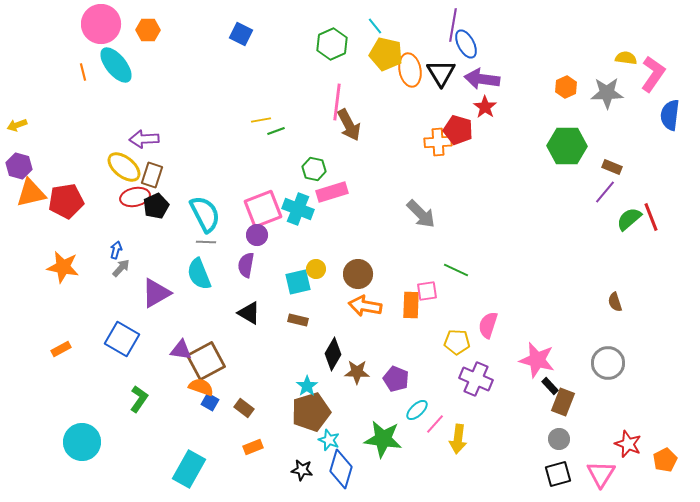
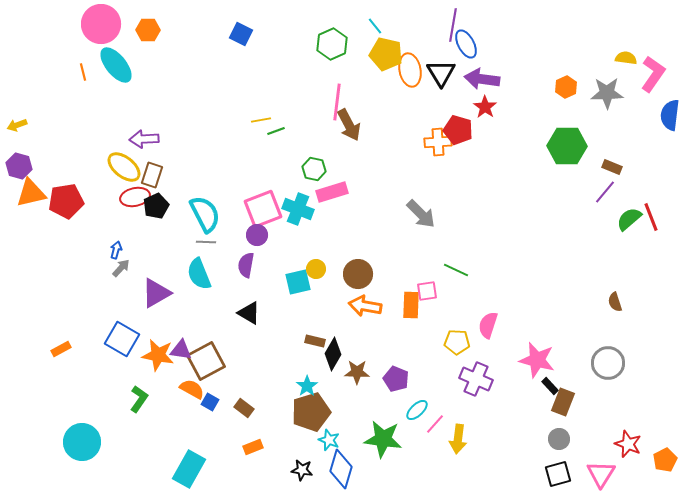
orange star at (63, 267): moved 95 px right, 88 px down
brown rectangle at (298, 320): moved 17 px right, 21 px down
orange semicircle at (201, 387): moved 9 px left, 2 px down; rotated 10 degrees clockwise
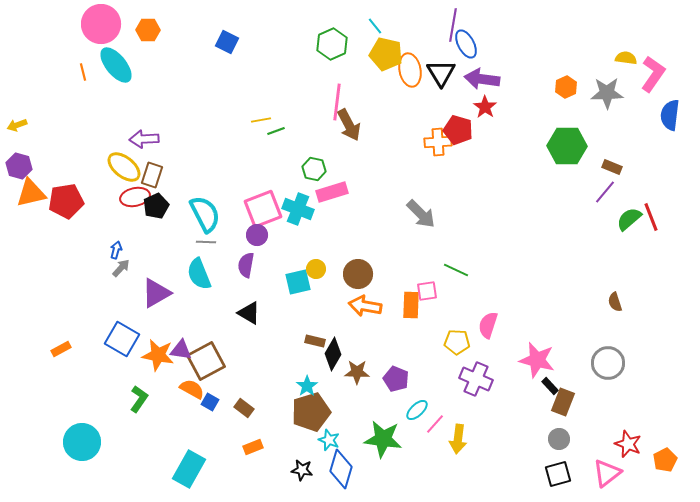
blue square at (241, 34): moved 14 px left, 8 px down
pink triangle at (601, 474): moved 6 px right, 1 px up; rotated 20 degrees clockwise
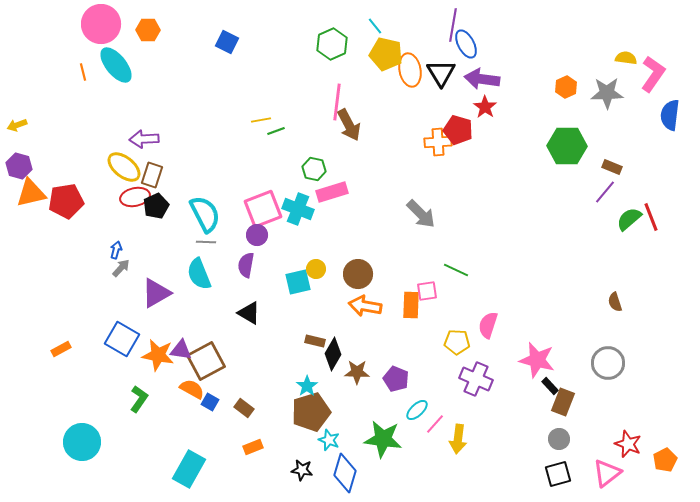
blue diamond at (341, 469): moved 4 px right, 4 px down
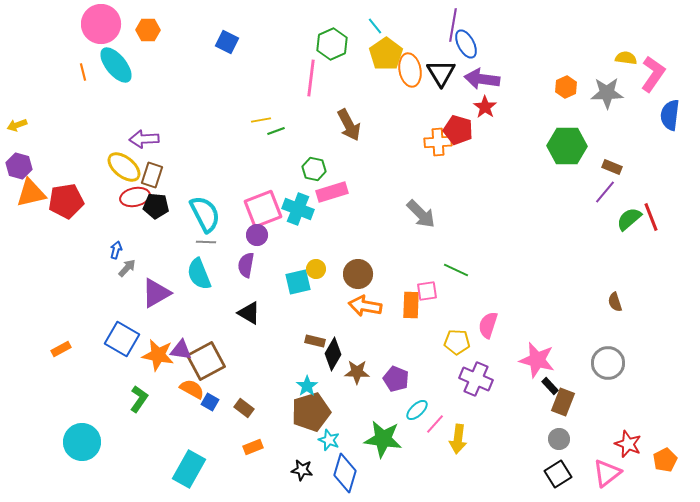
yellow pentagon at (386, 54): rotated 24 degrees clockwise
pink line at (337, 102): moved 26 px left, 24 px up
black pentagon at (156, 206): rotated 30 degrees clockwise
gray arrow at (121, 268): moved 6 px right
black square at (558, 474): rotated 16 degrees counterclockwise
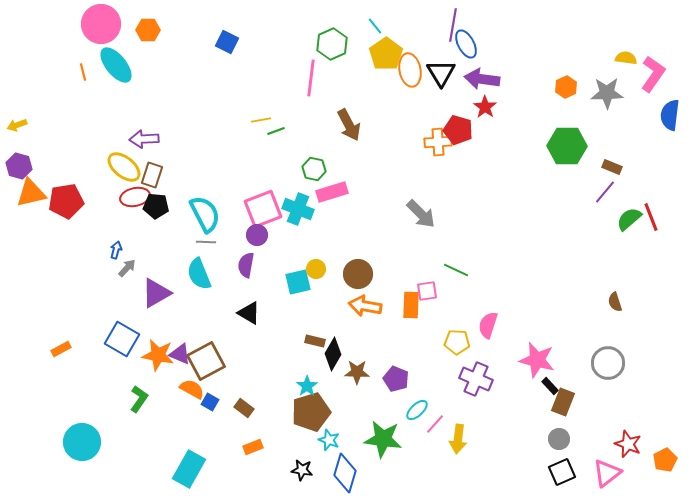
purple triangle at (181, 350): moved 1 px left, 4 px down; rotated 15 degrees clockwise
black square at (558, 474): moved 4 px right, 2 px up; rotated 8 degrees clockwise
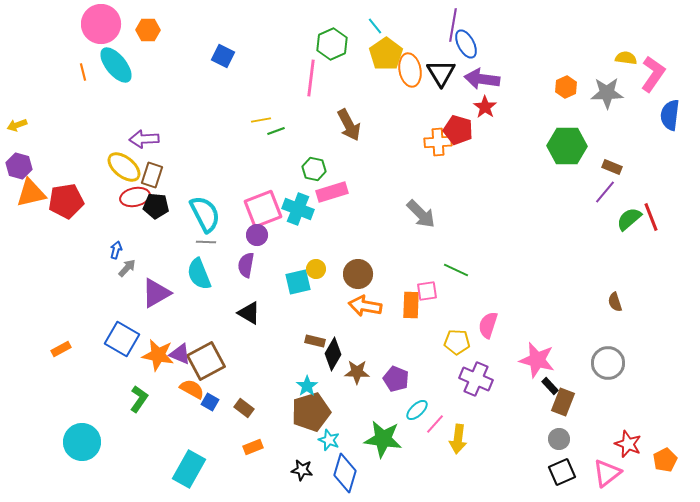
blue square at (227, 42): moved 4 px left, 14 px down
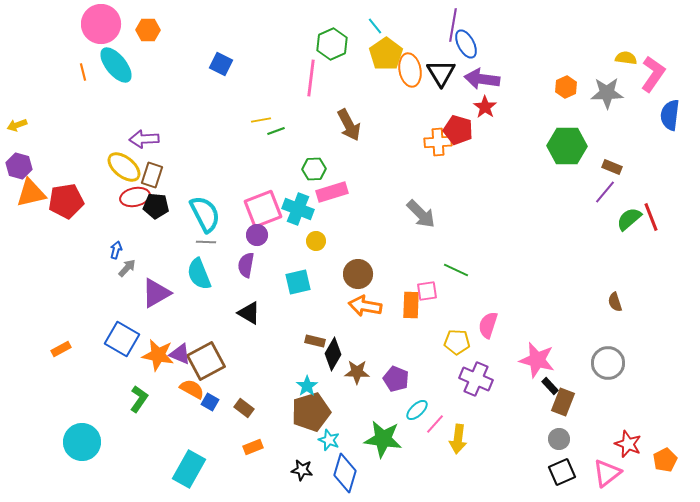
blue square at (223, 56): moved 2 px left, 8 px down
green hexagon at (314, 169): rotated 15 degrees counterclockwise
yellow circle at (316, 269): moved 28 px up
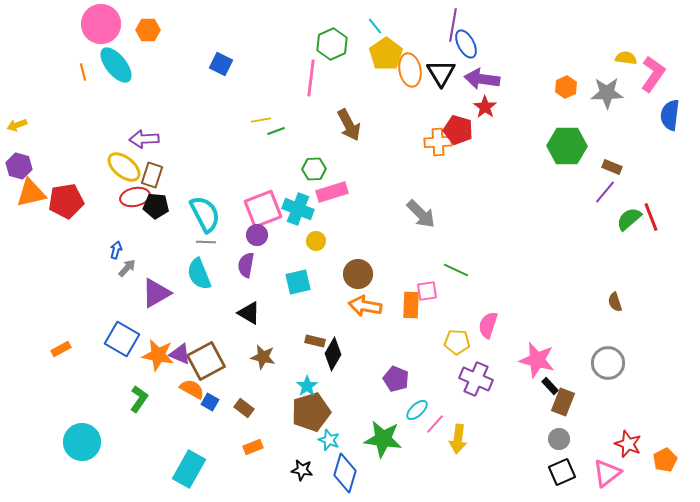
brown star at (357, 372): moved 94 px left, 15 px up; rotated 10 degrees clockwise
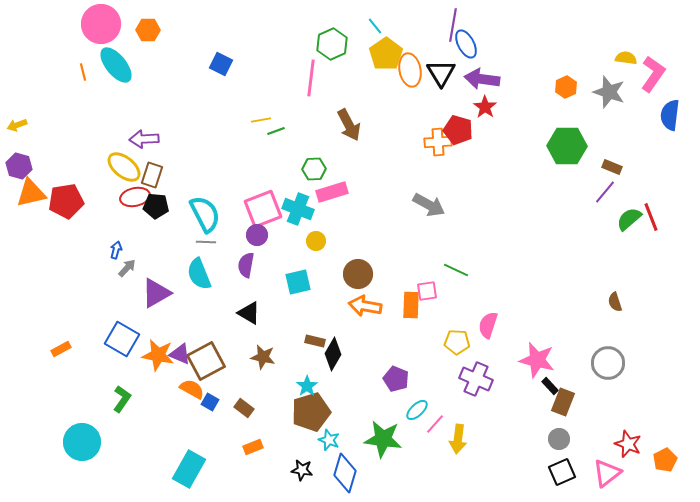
gray star at (607, 93): moved 2 px right, 1 px up; rotated 20 degrees clockwise
gray arrow at (421, 214): moved 8 px right, 9 px up; rotated 16 degrees counterclockwise
green L-shape at (139, 399): moved 17 px left
